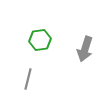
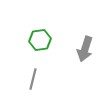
gray line: moved 5 px right
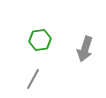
gray line: rotated 15 degrees clockwise
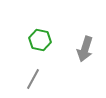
green hexagon: rotated 20 degrees clockwise
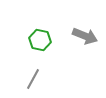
gray arrow: moved 13 px up; rotated 85 degrees counterclockwise
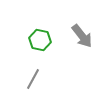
gray arrow: moved 3 px left; rotated 30 degrees clockwise
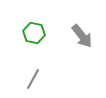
green hexagon: moved 6 px left, 7 px up
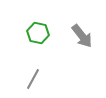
green hexagon: moved 4 px right
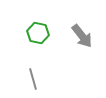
gray line: rotated 45 degrees counterclockwise
